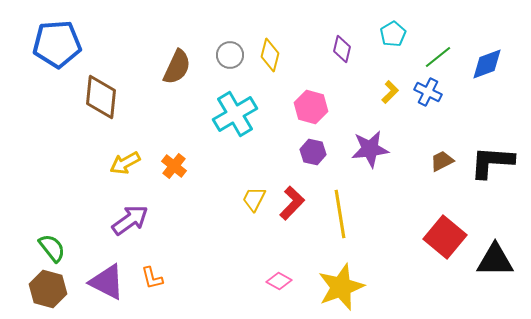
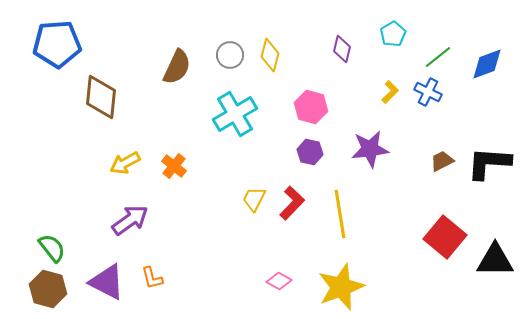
purple hexagon: moved 3 px left
black L-shape: moved 3 px left, 1 px down
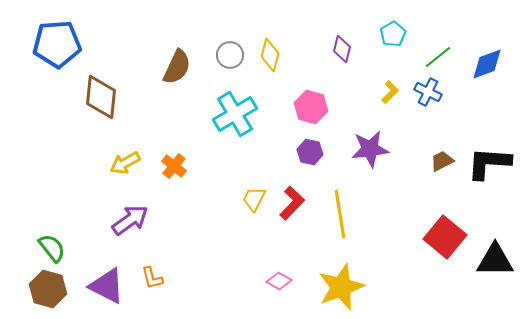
purple triangle: moved 4 px down
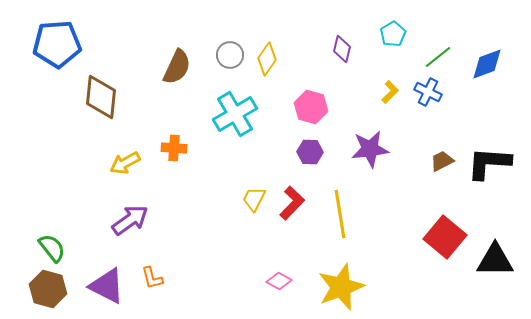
yellow diamond: moved 3 px left, 4 px down; rotated 20 degrees clockwise
purple hexagon: rotated 10 degrees counterclockwise
orange cross: moved 18 px up; rotated 35 degrees counterclockwise
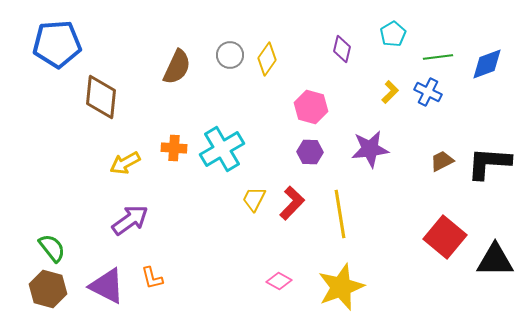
green line: rotated 32 degrees clockwise
cyan cross: moved 13 px left, 35 px down
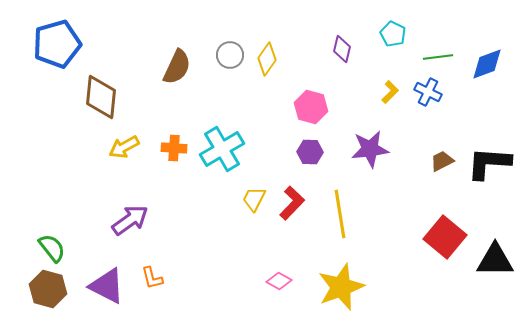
cyan pentagon: rotated 15 degrees counterclockwise
blue pentagon: rotated 12 degrees counterclockwise
yellow arrow: moved 1 px left, 16 px up
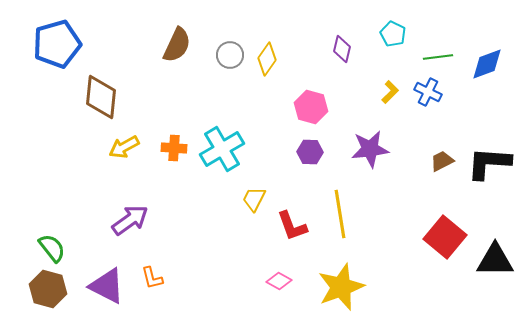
brown semicircle: moved 22 px up
red L-shape: moved 23 px down; rotated 116 degrees clockwise
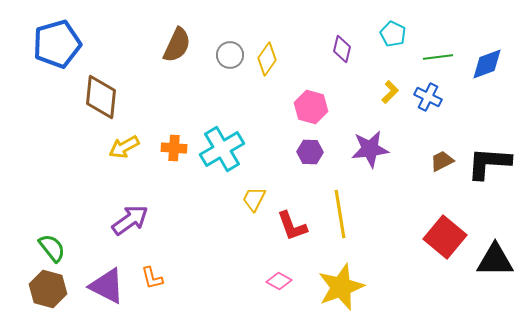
blue cross: moved 5 px down
